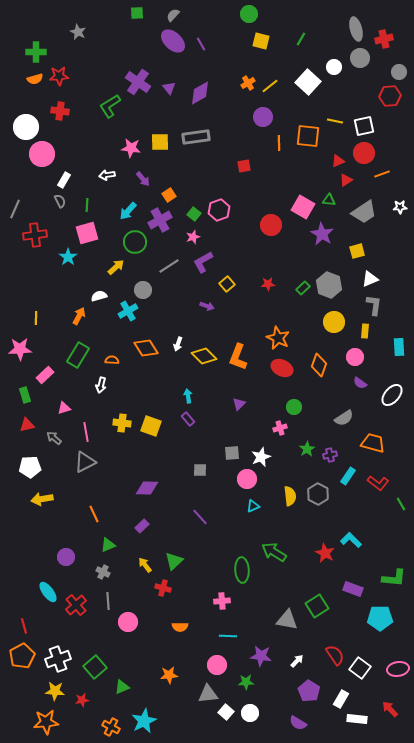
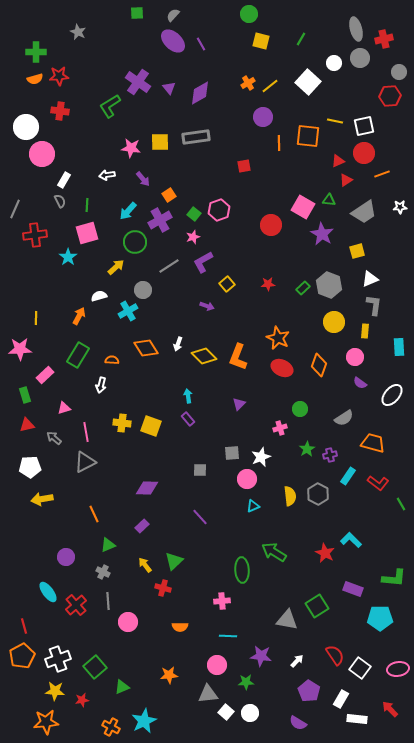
white circle at (334, 67): moved 4 px up
green circle at (294, 407): moved 6 px right, 2 px down
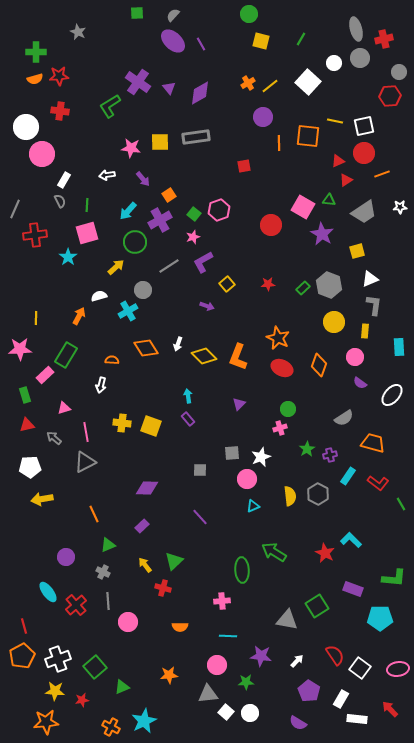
green rectangle at (78, 355): moved 12 px left
green circle at (300, 409): moved 12 px left
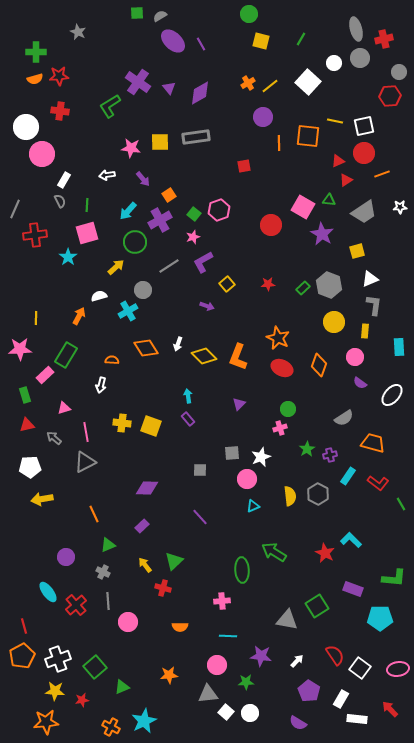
gray semicircle at (173, 15): moved 13 px left, 1 px down; rotated 16 degrees clockwise
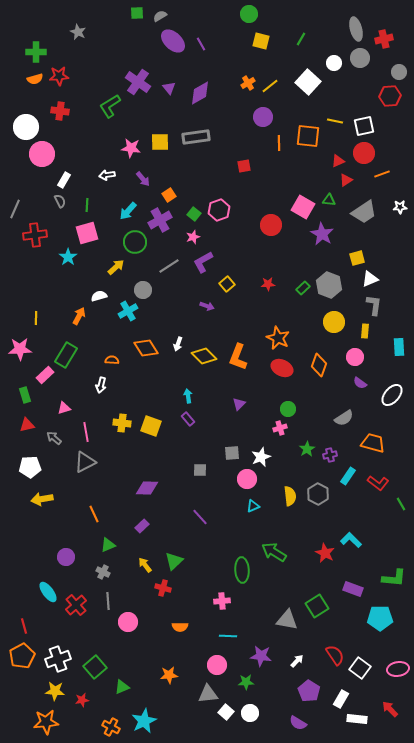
yellow square at (357, 251): moved 7 px down
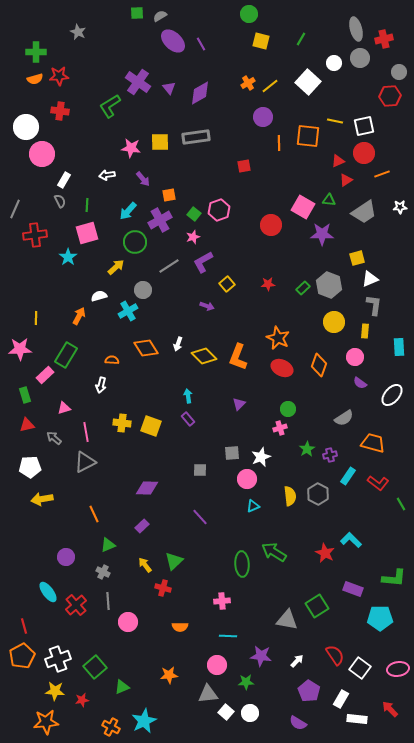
orange square at (169, 195): rotated 24 degrees clockwise
purple star at (322, 234): rotated 30 degrees counterclockwise
green ellipse at (242, 570): moved 6 px up
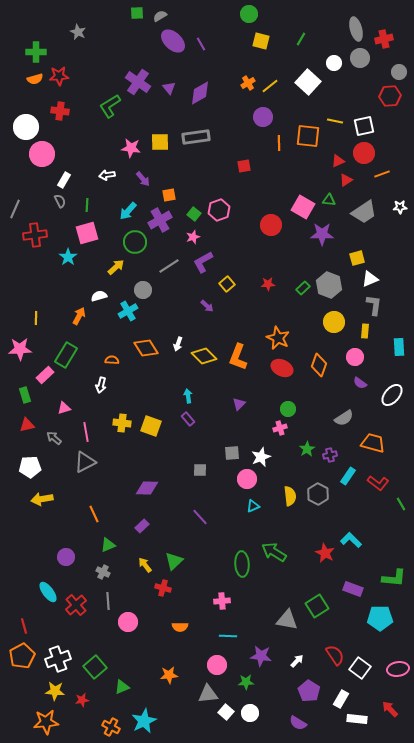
purple arrow at (207, 306): rotated 24 degrees clockwise
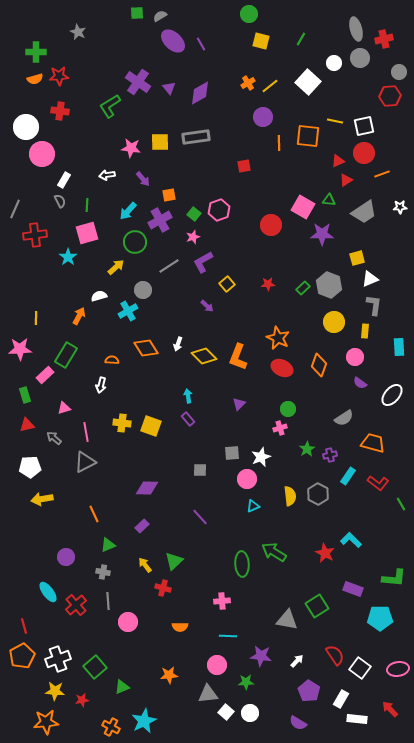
gray cross at (103, 572): rotated 16 degrees counterclockwise
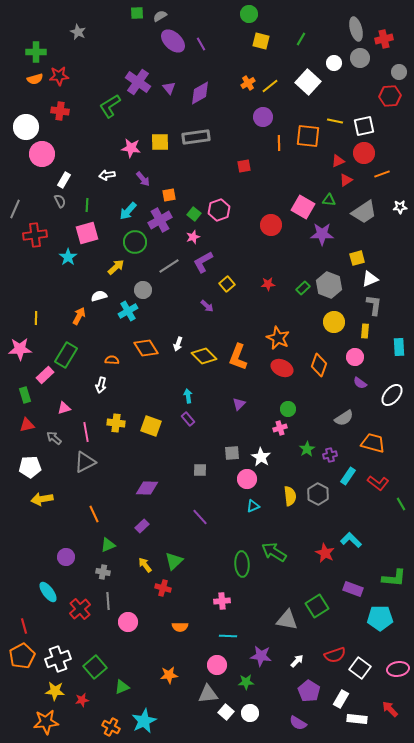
yellow cross at (122, 423): moved 6 px left
white star at (261, 457): rotated 18 degrees counterclockwise
red cross at (76, 605): moved 4 px right, 4 px down
red semicircle at (335, 655): rotated 105 degrees clockwise
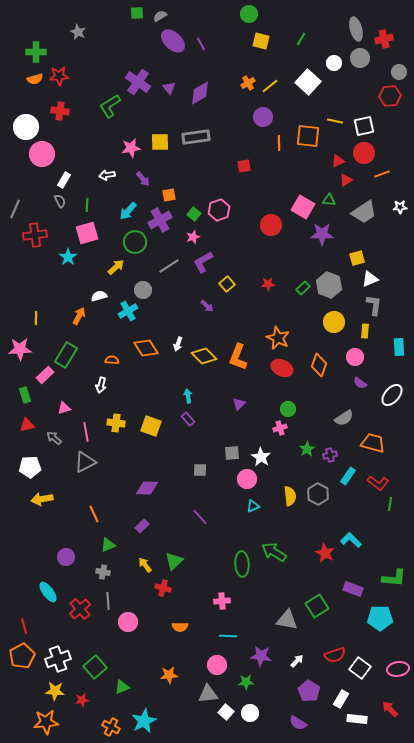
pink star at (131, 148): rotated 18 degrees counterclockwise
green line at (401, 504): moved 11 px left; rotated 40 degrees clockwise
